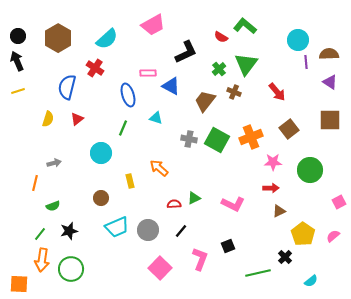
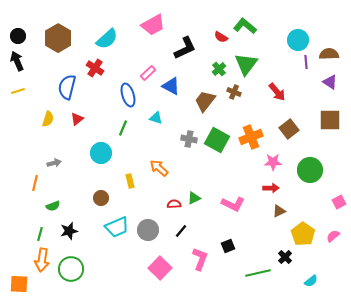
black L-shape at (186, 52): moved 1 px left, 4 px up
pink rectangle at (148, 73): rotated 42 degrees counterclockwise
green line at (40, 234): rotated 24 degrees counterclockwise
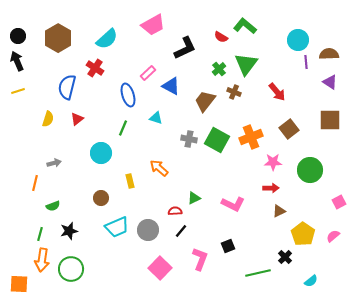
red semicircle at (174, 204): moved 1 px right, 7 px down
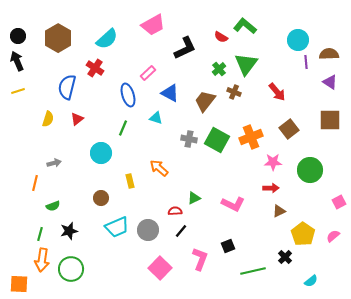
blue triangle at (171, 86): moved 1 px left, 7 px down
green line at (258, 273): moved 5 px left, 2 px up
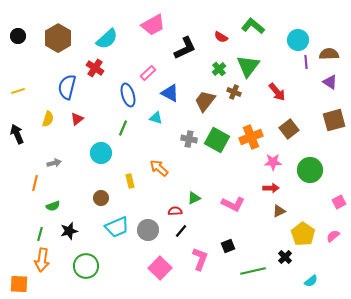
green L-shape at (245, 26): moved 8 px right
black arrow at (17, 61): moved 73 px down
green triangle at (246, 64): moved 2 px right, 2 px down
brown square at (330, 120): moved 4 px right; rotated 15 degrees counterclockwise
green circle at (71, 269): moved 15 px right, 3 px up
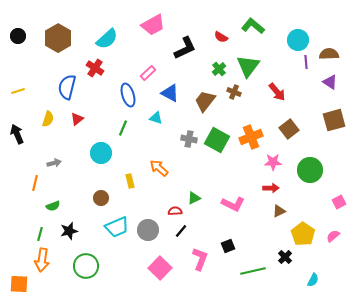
cyan semicircle at (311, 281): moved 2 px right, 1 px up; rotated 24 degrees counterclockwise
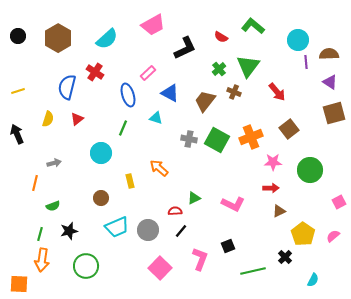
red cross at (95, 68): moved 4 px down
brown square at (334, 120): moved 7 px up
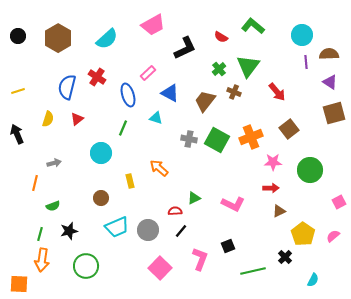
cyan circle at (298, 40): moved 4 px right, 5 px up
red cross at (95, 72): moved 2 px right, 5 px down
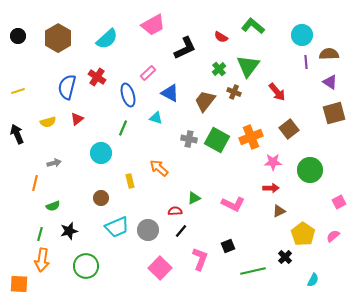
yellow semicircle at (48, 119): moved 3 px down; rotated 56 degrees clockwise
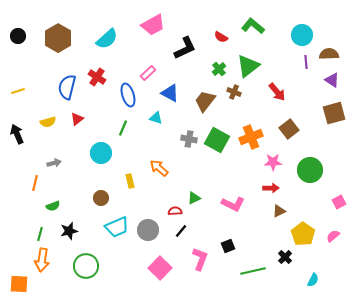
green triangle at (248, 66): rotated 15 degrees clockwise
purple triangle at (330, 82): moved 2 px right, 2 px up
